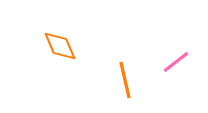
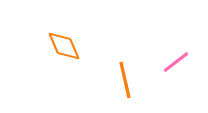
orange diamond: moved 4 px right
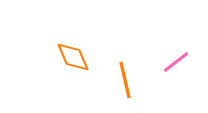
orange diamond: moved 9 px right, 11 px down
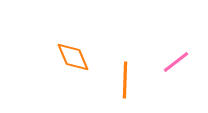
orange line: rotated 15 degrees clockwise
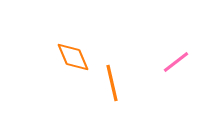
orange line: moved 13 px left, 3 px down; rotated 15 degrees counterclockwise
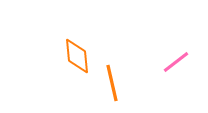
orange diamond: moved 4 px right, 1 px up; rotated 18 degrees clockwise
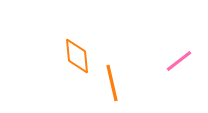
pink line: moved 3 px right, 1 px up
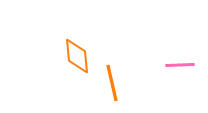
pink line: moved 1 px right, 4 px down; rotated 36 degrees clockwise
